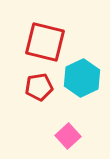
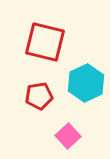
cyan hexagon: moved 4 px right, 5 px down
red pentagon: moved 9 px down
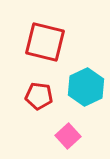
cyan hexagon: moved 4 px down
red pentagon: rotated 16 degrees clockwise
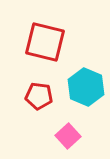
cyan hexagon: rotated 12 degrees counterclockwise
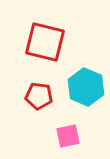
pink square: rotated 30 degrees clockwise
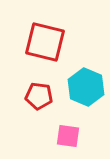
pink square: rotated 20 degrees clockwise
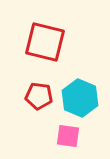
cyan hexagon: moved 6 px left, 11 px down
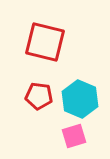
cyan hexagon: moved 1 px down
pink square: moved 6 px right; rotated 25 degrees counterclockwise
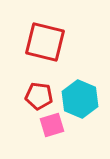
pink square: moved 22 px left, 11 px up
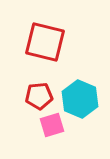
red pentagon: rotated 12 degrees counterclockwise
